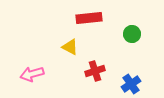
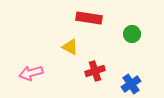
red rectangle: rotated 15 degrees clockwise
pink arrow: moved 1 px left, 1 px up
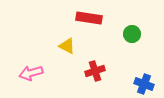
yellow triangle: moved 3 px left, 1 px up
blue cross: moved 13 px right; rotated 36 degrees counterclockwise
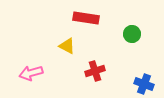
red rectangle: moved 3 px left
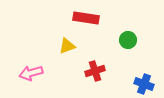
green circle: moved 4 px left, 6 px down
yellow triangle: rotated 48 degrees counterclockwise
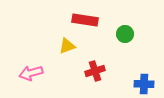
red rectangle: moved 1 px left, 2 px down
green circle: moved 3 px left, 6 px up
blue cross: rotated 18 degrees counterclockwise
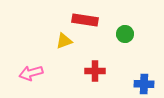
yellow triangle: moved 3 px left, 5 px up
red cross: rotated 18 degrees clockwise
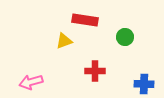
green circle: moved 3 px down
pink arrow: moved 9 px down
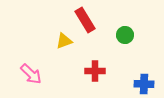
red rectangle: rotated 50 degrees clockwise
green circle: moved 2 px up
pink arrow: moved 8 px up; rotated 120 degrees counterclockwise
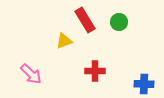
green circle: moved 6 px left, 13 px up
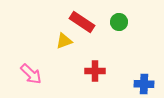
red rectangle: moved 3 px left, 2 px down; rotated 25 degrees counterclockwise
